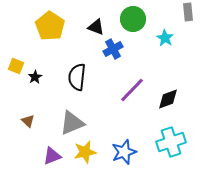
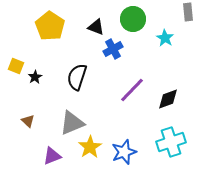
black semicircle: rotated 12 degrees clockwise
yellow star: moved 5 px right, 5 px up; rotated 20 degrees counterclockwise
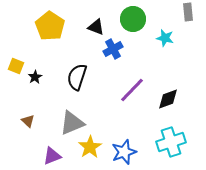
cyan star: rotated 18 degrees counterclockwise
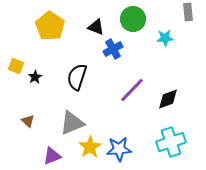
cyan star: rotated 18 degrees counterclockwise
blue star: moved 5 px left, 3 px up; rotated 15 degrees clockwise
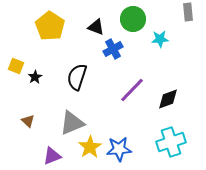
cyan star: moved 5 px left, 1 px down
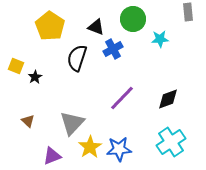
black semicircle: moved 19 px up
purple line: moved 10 px left, 8 px down
gray triangle: rotated 24 degrees counterclockwise
cyan cross: rotated 16 degrees counterclockwise
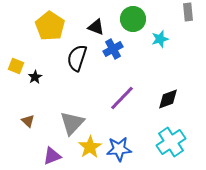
cyan star: rotated 12 degrees counterclockwise
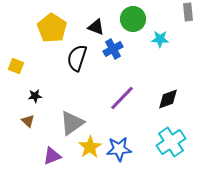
yellow pentagon: moved 2 px right, 2 px down
cyan star: rotated 18 degrees clockwise
black star: moved 19 px down; rotated 24 degrees clockwise
gray triangle: rotated 12 degrees clockwise
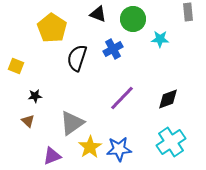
black triangle: moved 2 px right, 13 px up
